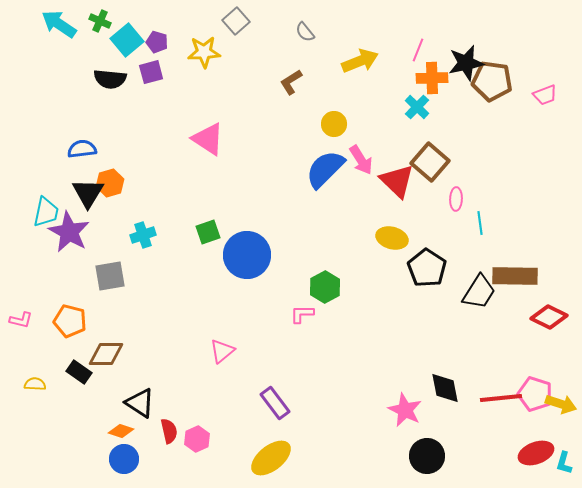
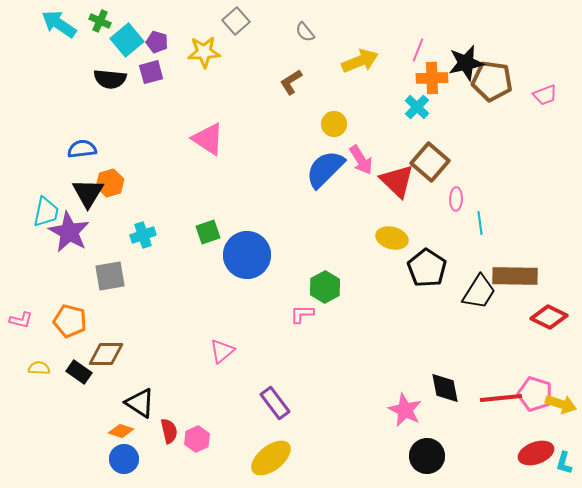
yellow semicircle at (35, 384): moved 4 px right, 16 px up
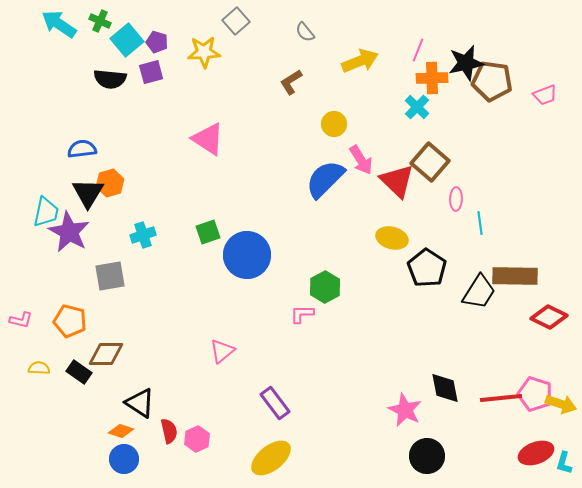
blue semicircle at (325, 169): moved 10 px down
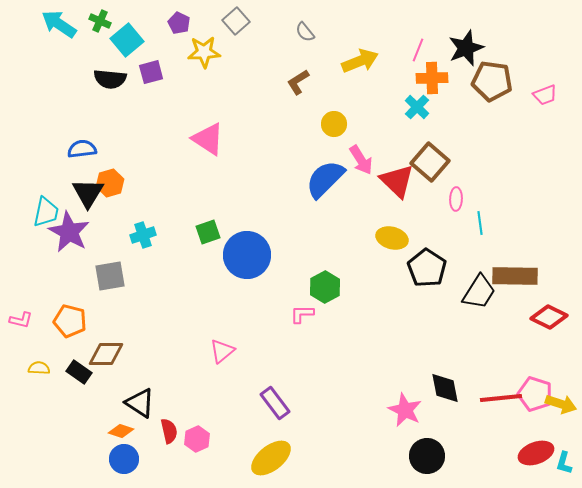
purple pentagon at (157, 42): moved 22 px right, 19 px up; rotated 10 degrees clockwise
black star at (466, 63): moved 15 px up; rotated 9 degrees counterclockwise
brown L-shape at (291, 82): moved 7 px right
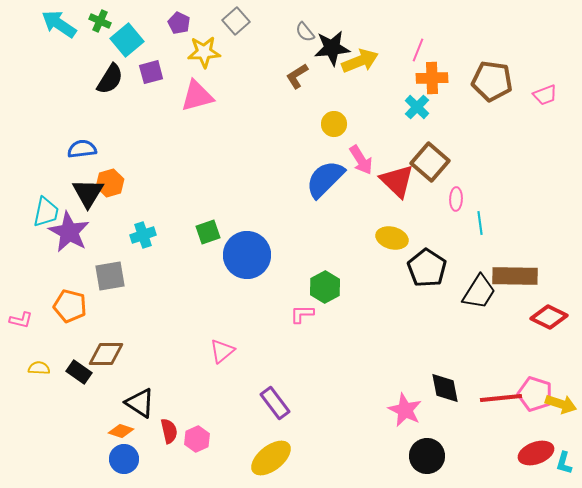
black star at (466, 48): moved 134 px left; rotated 15 degrees clockwise
black semicircle at (110, 79): rotated 64 degrees counterclockwise
brown L-shape at (298, 82): moved 1 px left, 6 px up
pink triangle at (208, 139): moved 11 px left, 43 px up; rotated 48 degrees counterclockwise
orange pentagon at (70, 321): moved 15 px up
